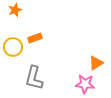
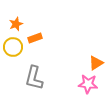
orange star: moved 1 px right, 14 px down
pink star: moved 3 px right
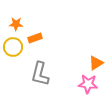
orange star: rotated 24 degrees clockwise
gray L-shape: moved 6 px right, 4 px up
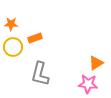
orange star: moved 5 px left
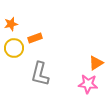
orange star: rotated 16 degrees counterclockwise
yellow circle: moved 1 px right, 1 px down
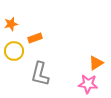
yellow circle: moved 3 px down
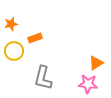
gray L-shape: moved 3 px right, 4 px down
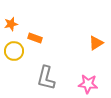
orange rectangle: rotated 40 degrees clockwise
orange triangle: moved 20 px up
gray L-shape: moved 3 px right
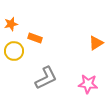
gray L-shape: rotated 130 degrees counterclockwise
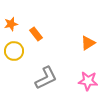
orange rectangle: moved 1 px right, 4 px up; rotated 32 degrees clockwise
orange triangle: moved 8 px left
pink star: moved 3 px up
